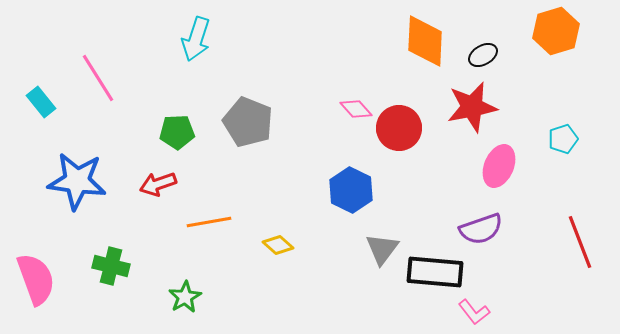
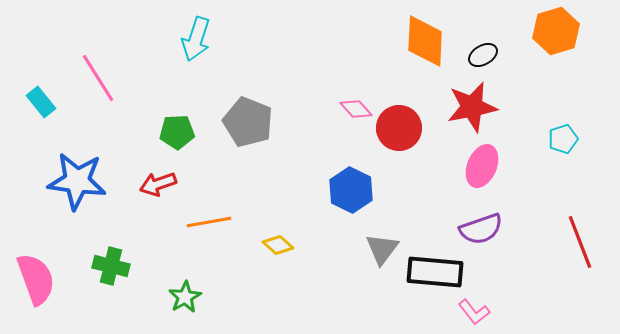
pink ellipse: moved 17 px left
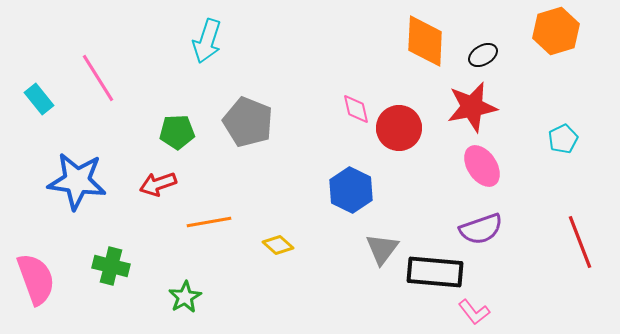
cyan arrow: moved 11 px right, 2 px down
cyan rectangle: moved 2 px left, 3 px up
pink diamond: rotated 28 degrees clockwise
cyan pentagon: rotated 8 degrees counterclockwise
pink ellipse: rotated 57 degrees counterclockwise
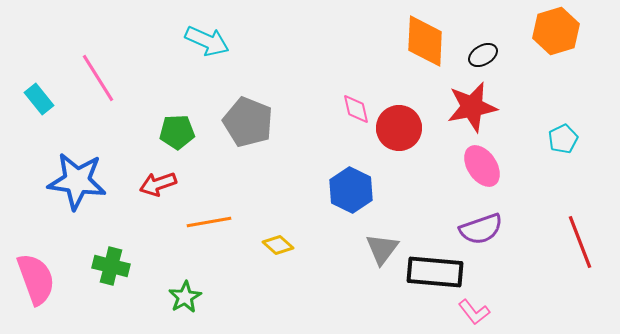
cyan arrow: rotated 84 degrees counterclockwise
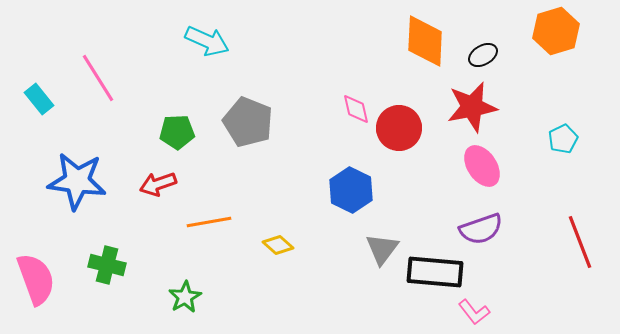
green cross: moved 4 px left, 1 px up
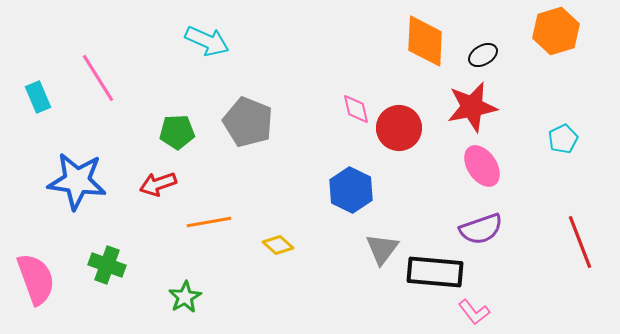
cyan rectangle: moved 1 px left, 2 px up; rotated 16 degrees clockwise
green cross: rotated 6 degrees clockwise
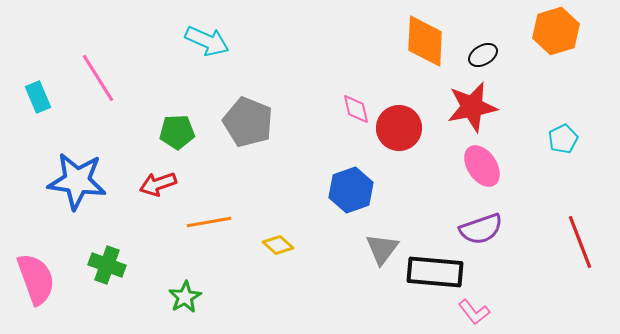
blue hexagon: rotated 15 degrees clockwise
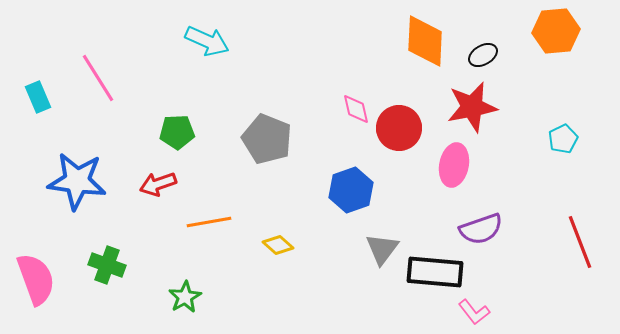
orange hexagon: rotated 12 degrees clockwise
gray pentagon: moved 19 px right, 17 px down
pink ellipse: moved 28 px left, 1 px up; rotated 45 degrees clockwise
